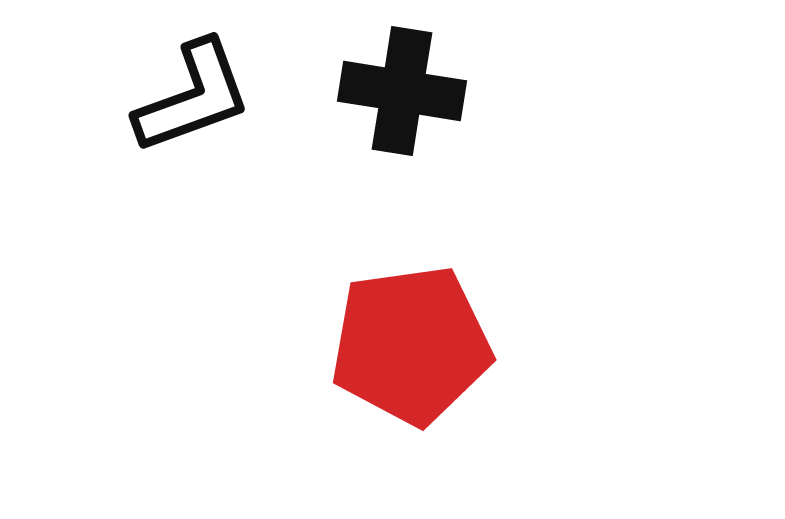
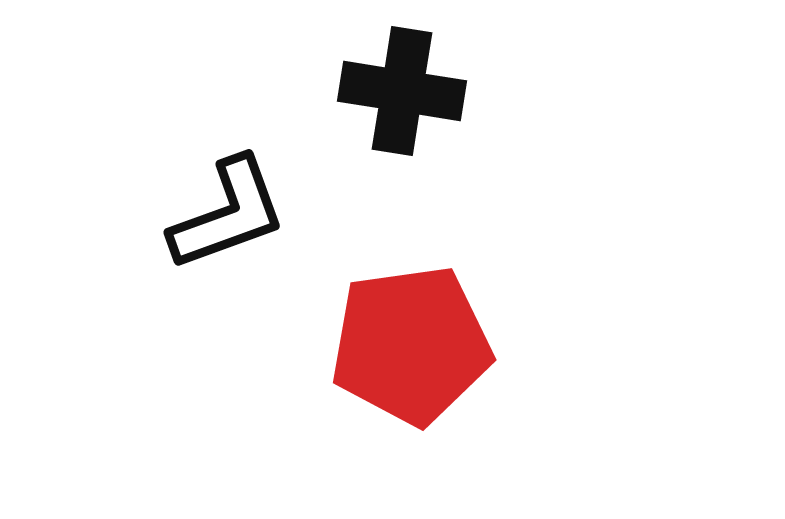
black L-shape: moved 35 px right, 117 px down
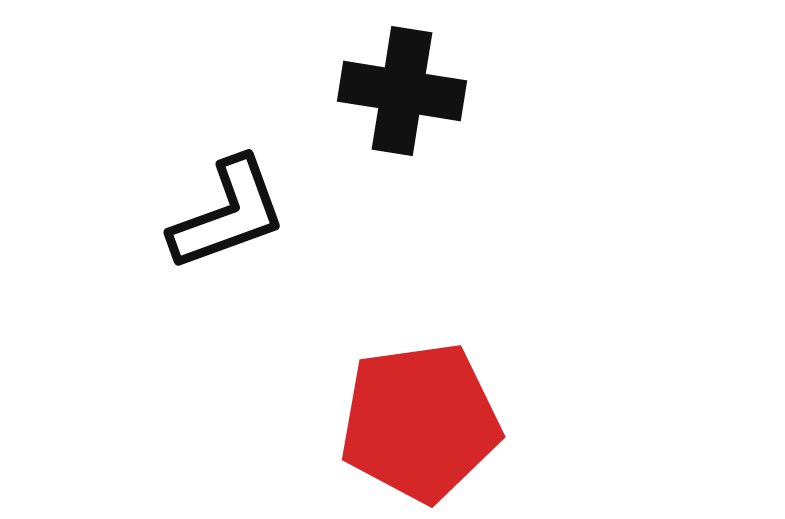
red pentagon: moved 9 px right, 77 px down
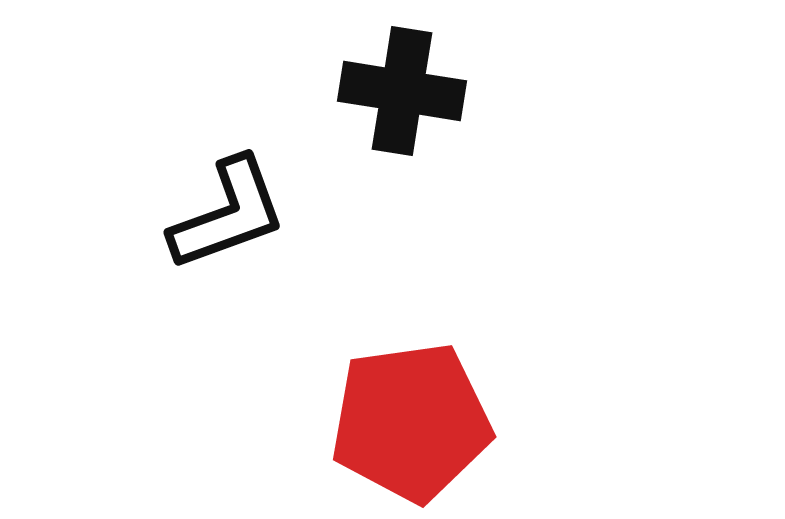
red pentagon: moved 9 px left
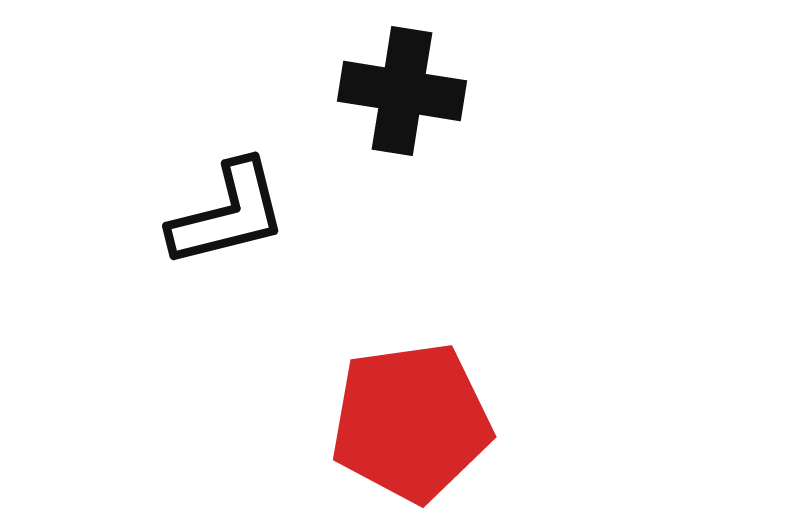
black L-shape: rotated 6 degrees clockwise
